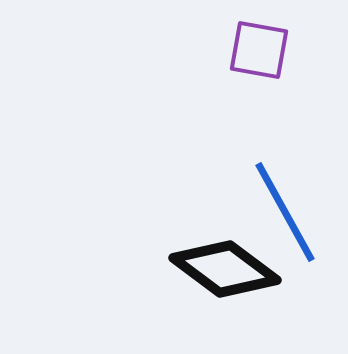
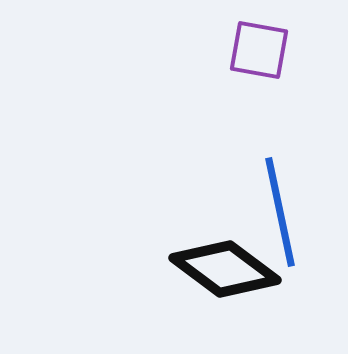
blue line: moved 5 px left; rotated 17 degrees clockwise
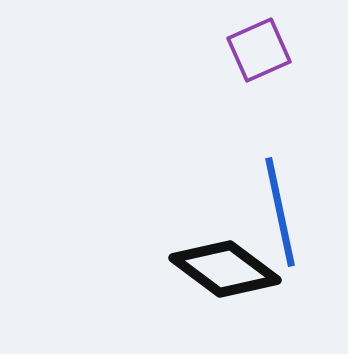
purple square: rotated 34 degrees counterclockwise
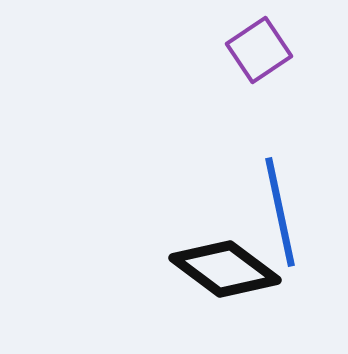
purple square: rotated 10 degrees counterclockwise
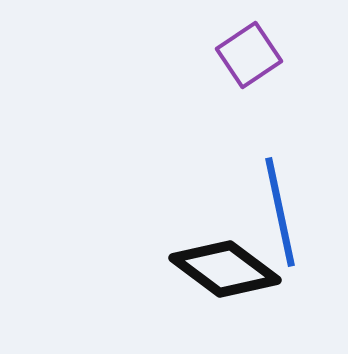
purple square: moved 10 px left, 5 px down
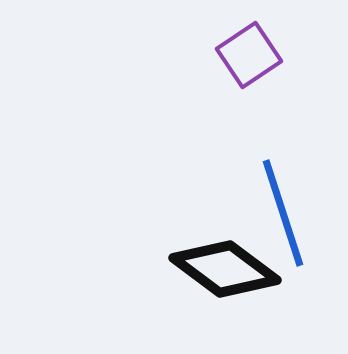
blue line: moved 3 px right, 1 px down; rotated 6 degrees counterclockwise
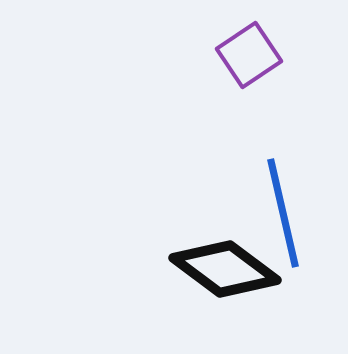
blue line: rotated 5 degrees clockwise
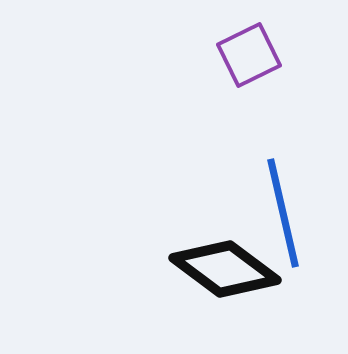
purple square: rotated 8 degrees clockwise
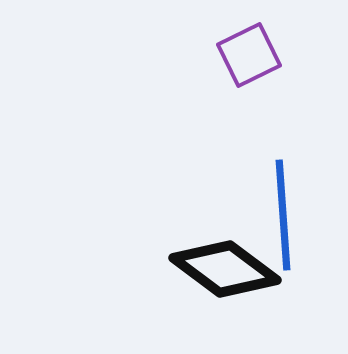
blue line: moved 2 px down; rotated 9 degrees clockwise
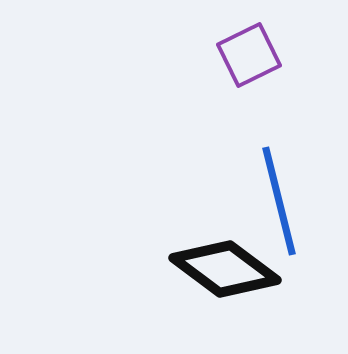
blue line: moved 4 px left, 14 px up; rotated 10 degrees counterclockwise
